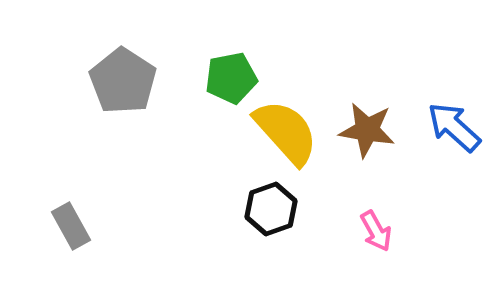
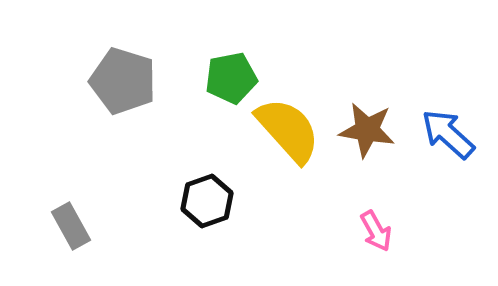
gray pentagon: rotated 16 degrees counterclockwise
blue arrow: moved 6 px left, 7 px down
yellow semicircle: moved 2 px right, 2 px up
black hexagon: moved 64 px left, 8 px up
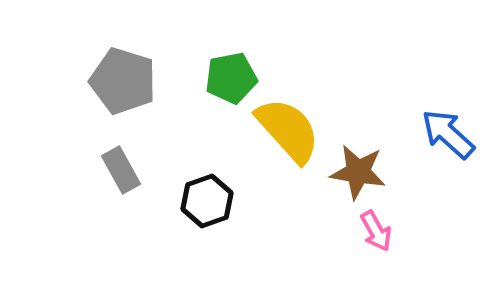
brown star: moved 9 px left, 42 px down
gray rectangle: moved 50 px right, 56 px up
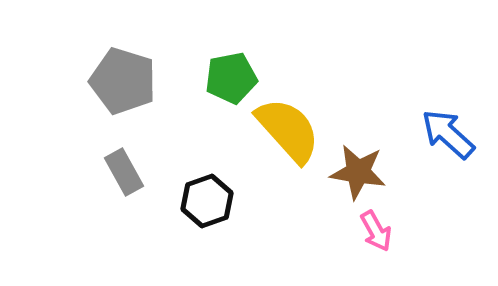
gray rectangle: moved 3 px right, 2 px down
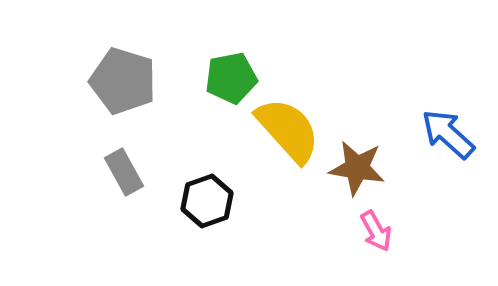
brown star: moved 1 px left, 4 px up
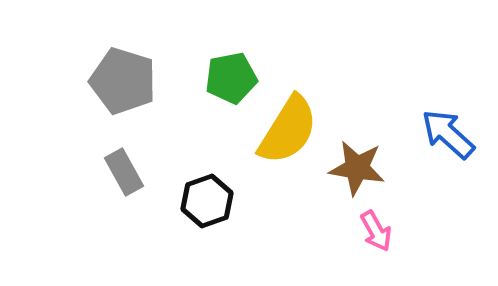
yellow semicircle: rotated 74 degrees clockwise
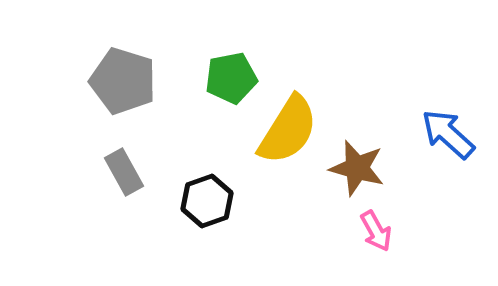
brown star: rotated 6 degrees clockwise
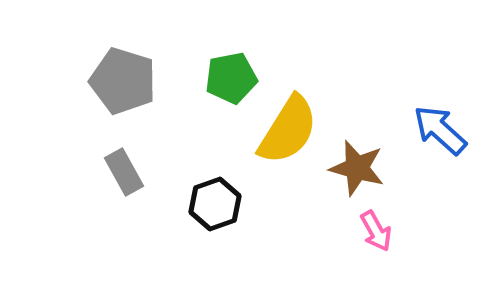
blue arrow: moved 8 px left, 4 px up
black hexagon: moved 8 px right, 3 px down
